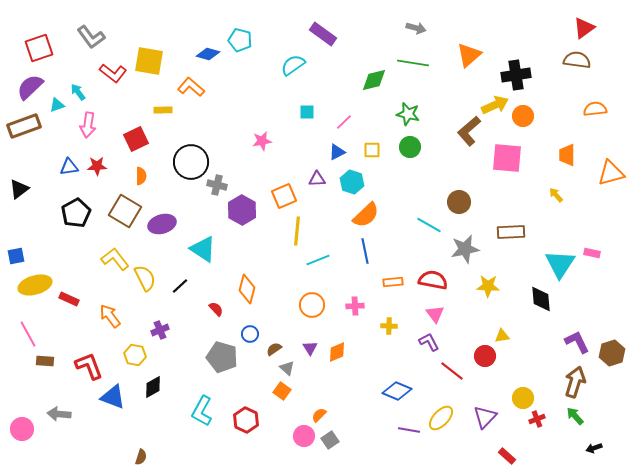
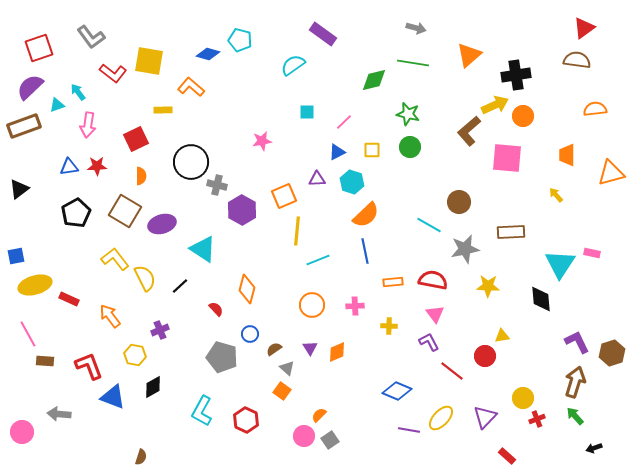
pink circle at (22, 429): moved 3 px down
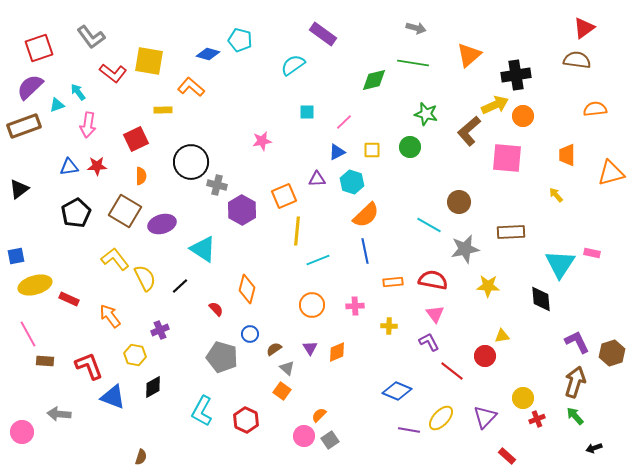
green star at (408, 114): moved 18 px right
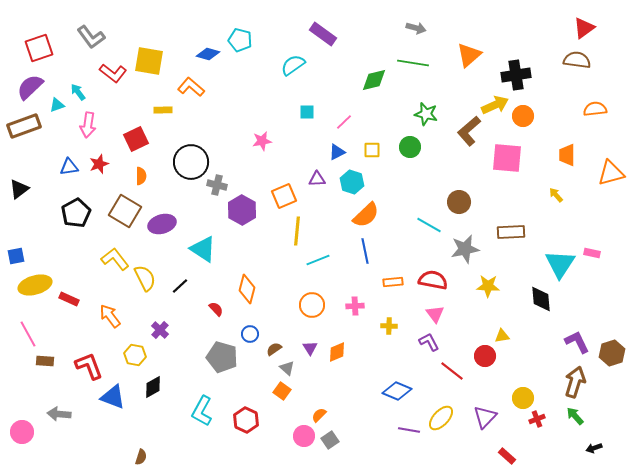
red star at (97, 166): moved 2 px right, 2 px up; rotated 18 degrees counterclockwise
purple cross at (160, 330): rotated 24 degrees counterclockwise
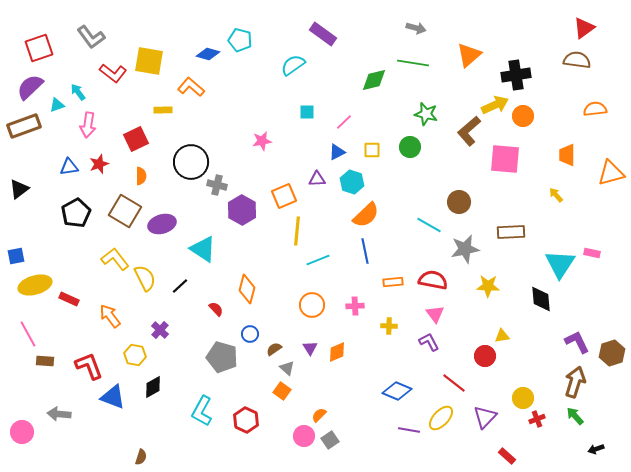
pink square at (507, 158): moved 2 px left, 1 px down
red line at (452, 371): moved 2 px right, 12 px down
black arrow at (594, 448): moved 2 px right, 1 px down
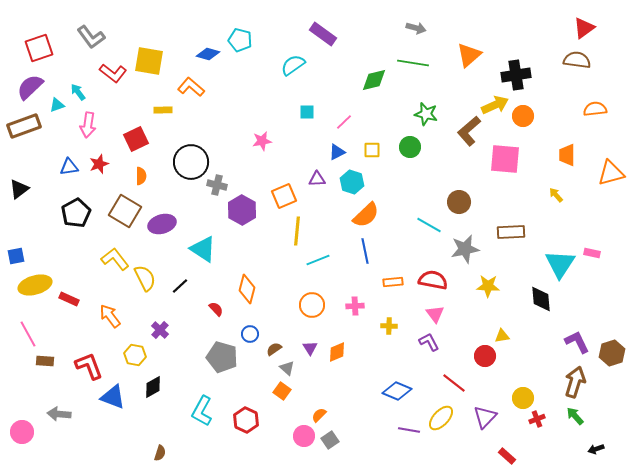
brown semicircle at (141, 457): moved 19 px right, 4 px up
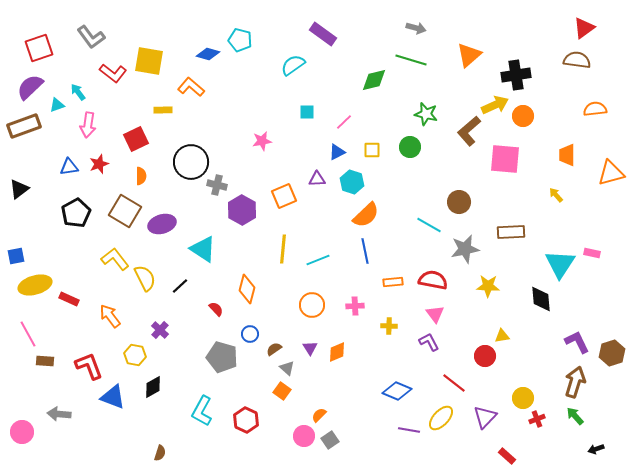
green line at (413, 63): moved 2 px left, 3 px up; rotated 8 degrees clockwise
yellow line at (297, 231): moved 14 px left, 18 px down
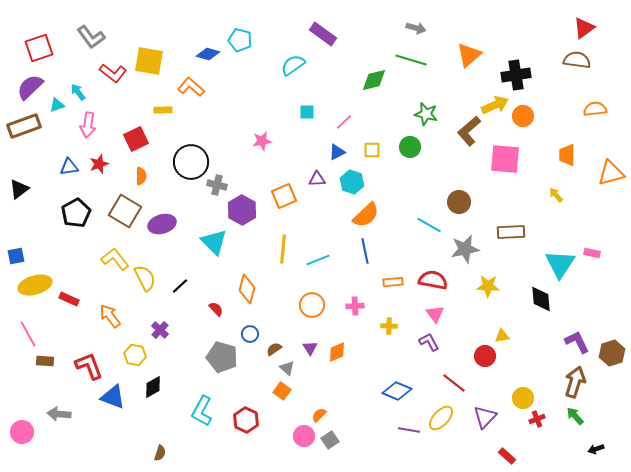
cyan triangle at (203, 249): moved 11 px right, 7 px up; rotated 12 degrees clockwise
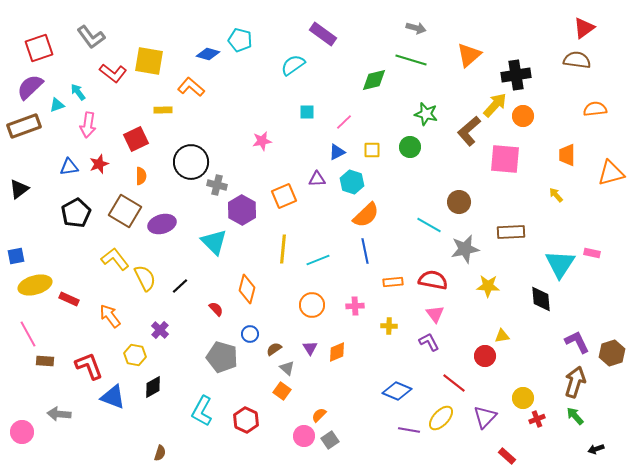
yellow arrow at (495, 105): rotated 24 degrees counterclockwise
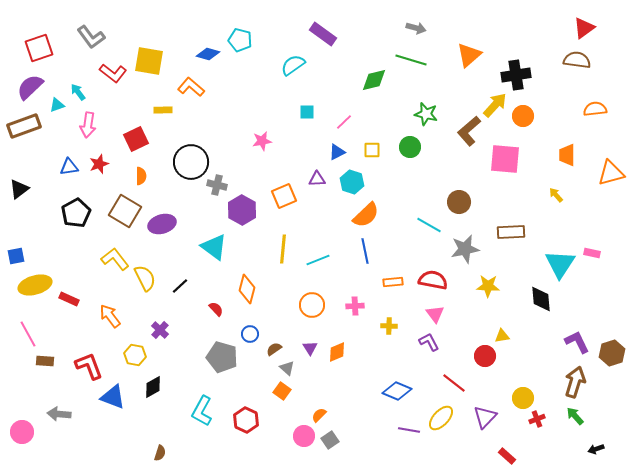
cyan triangle at (214, 242): moved 5 px down; rotated 8 degrees counterclockwise
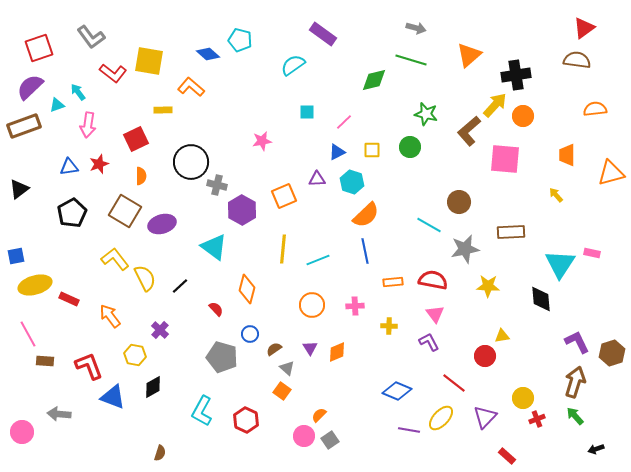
blue diamond at (208, 54): rotated 25 degrees clockwise
black pentagon at (76, 213): moved 4 px left
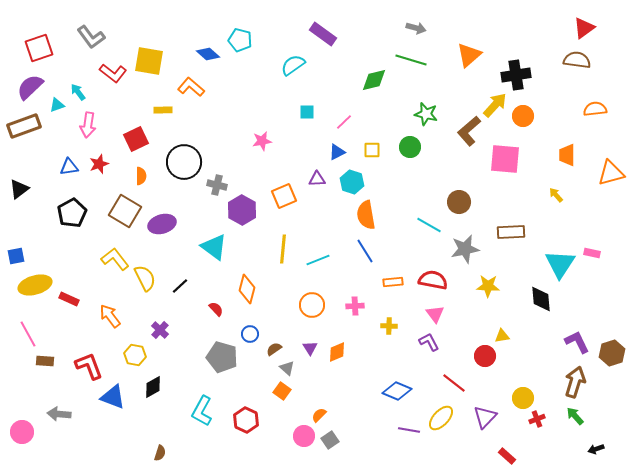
black circle at (191, 162): moved 7 px left
orange semicircle at (366, 215): rotated 124 degrees clockwise
blue line at (365, 251): rotated 20 degrees counterclockwise
